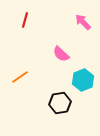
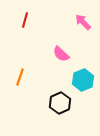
orange line: rotated 36 degrees counterclockwise
black hexagon: rotated 15 degrees counterclockwise
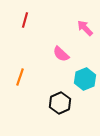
pink arrow: moved 2 px right, 6 px down
cyan hexagon: moved 2 px right, 1 px up
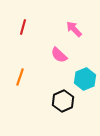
red line: moved 2 px left, 7 px down
pink arrow: moved 11 px left, 1 px down
pink semicircle: moved 2 px left, 1 px down
black hexagon: moved 3 px right, 2 px up
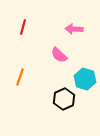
pink arrow: rotated 42 degrees counterclockwise
cyan hexagon: rotated 20 degrees counterclockwise
black hexagon: moved 1 px right, 2 px up
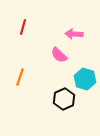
pink arrow: moved 5 px down
